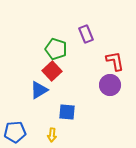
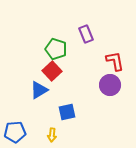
blue square: rotated 18 degrees counterclockwise
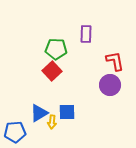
purple rectangle: rotated 24 degrees clockwise
green pentagon: rotated 15 degrees counterclockwise
blue triangle: moved 23 px down
blue square: rotated 12 degrees clockwise
yellow arrow: moved 13 px up
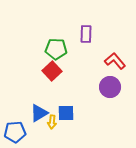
red L-shape: rotated 30 degrees counterclockwise
purple circle: moved 2 px down
blue square: moved 1 px left, 1 px down
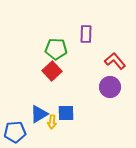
blue triangle: moved 1 px down
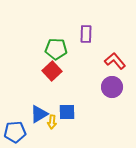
purple circle: moved 2 px right
blue square: moved 1 px right, 1 px up
